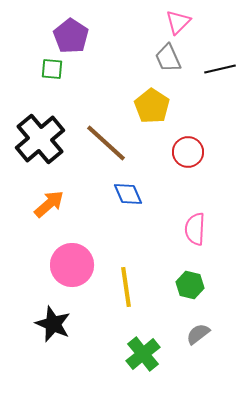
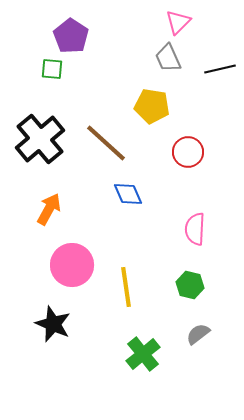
yellow pentagon: rotated 24 degrees counterclockwise
orange arrow: moved 5 px down; rotated 20 degrees counterclockwise
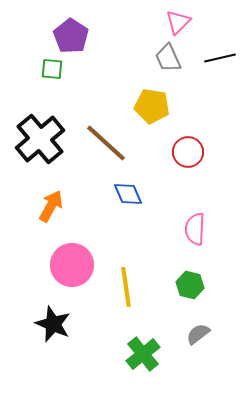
black line: moved 11 px up
orange arrow: moved 2 px right, 3 px up
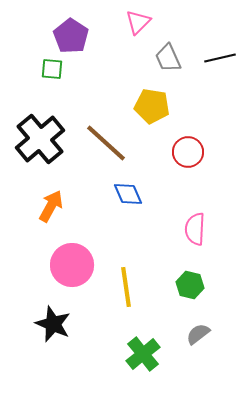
pink triangle: moved 40 px left
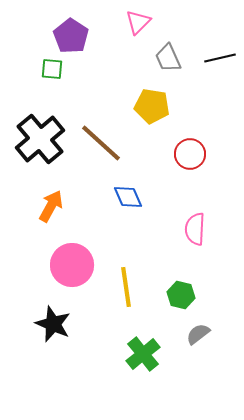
brown line: moved 5 px left
red circle: moved 2 px right, 2 px down
blue diamond: moved 3 px down
green hexagon: moved 9 px left, 10 px down
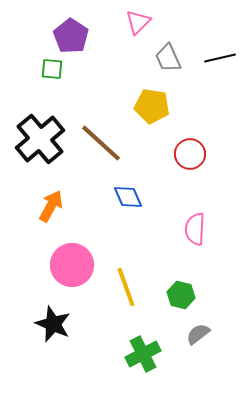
yellow line: rotated 12 degrees counterclockwise
green cross: rotated 12 degrees clockwise
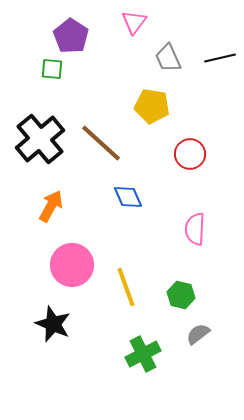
pink triangle: moved 4 px left; rotated 8 degrees counterclockwise
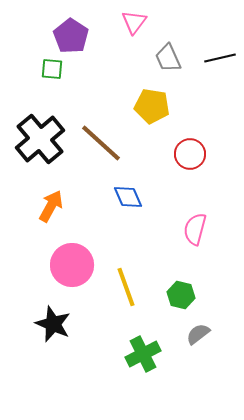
pink semicircle: rotated 12 degrees clockwise
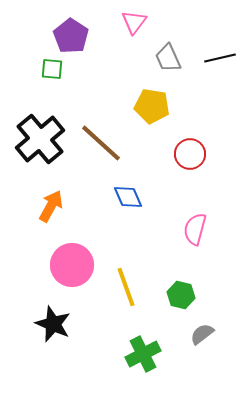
gray semicircle: moved 4 px right
